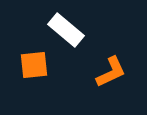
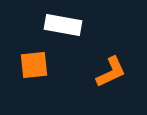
white rectangle: moved 3 px left, 5 px up; rotated 30 degrees counterclockwise
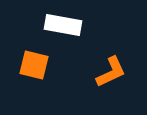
orange square: rotated 20 degrees clockwise
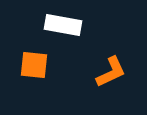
orange square: rotated 8 degrees counterclockwise
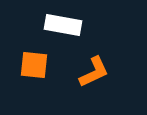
orange L-shape: moved 17 px left
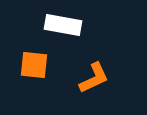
orange L-shape: moved 6 px down
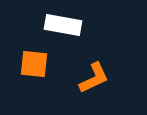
orange square: moved 1 px up
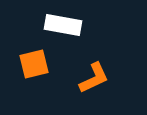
orange square: rotated 20 degrees counterclockwise
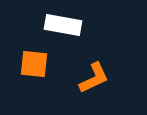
orange square: rotated 20 degrees clockwise
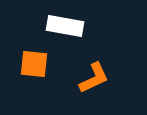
white rectangle: moved 2 px right, 1 px down
